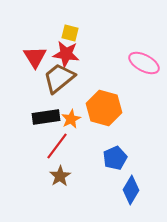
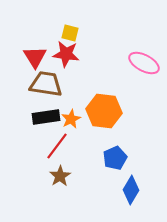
brown trapezoid: moved 13 px left, 6 px down; rotated 48 degrees clockwise
orange hexagon: moved 3 px down; rotated 8 degrees counterclockwise
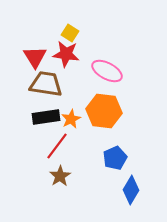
yellow square: rotated 18 degrees clockwise
pink ellipse: moved 37 px left, 8 px down
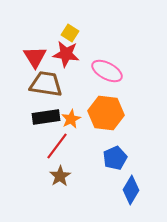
orange hexagon: moved 2 px right, 2 px down
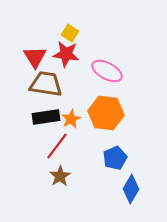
blue diamond: moved 1 px up
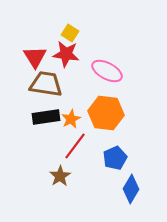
red line: moved 18 px right
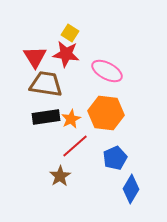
red line: rotated 12 degrees clockwise
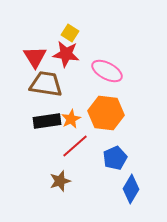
black rectangle: moved 1 px right, 4 px down
brown star: moved 5 px down; rotated 15 degrees clockwise
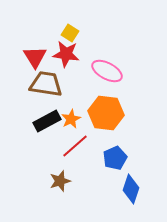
black rectangle: rotated 20 degrees counterclockwise
blue diamond: rotated 12 degrees counterclockwise
